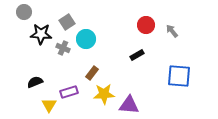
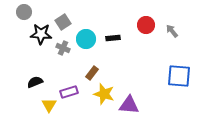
gray square: moved 4 px left
black rectangle: moved 24 px left, 17 px up; rotated 24 degrees clockwise
yellow star: rotated 20 degrees clockwise
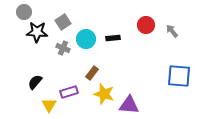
black star: moved 4 px left, 2 px up
black semicircle: rotated 28 degrees counterclockwise
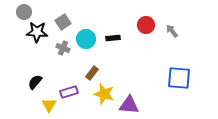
blue square: moved 2 px down
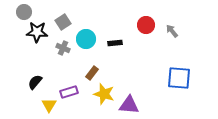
black rectangle: moved 2 px right, 5 px down
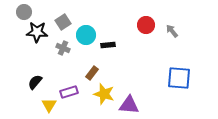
cyan circle: moved 4 px up
black rectangle: moved 7 px left, 2 px down
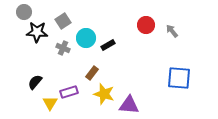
gray square: moved 1 px up
cyan circle: moved 3 px down
black rectangle: rotated 24 degrees counterclockwise
yellow triangle: moved 1 px right, 2 px up
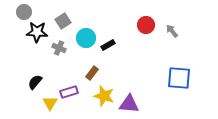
gray cross: moved 4 px left
yellow star: moved 2 px down
purple triangle: moved 1 px up
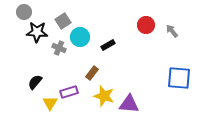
cyan circle: moved 6 px left, 1 px up
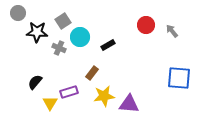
gray circle: moved 6 px left, 1 px down
yellow star: rotated 25 degrees counterclockwise
